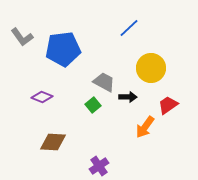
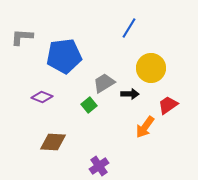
blue line: rotated 15 degrees counterclockwise
gray L-shape: rotated 130 degrees clockwise
blue pentagon: moved 1 px right, 7 px down
gray trapezoid: moved 1 px down; rotated 60 degrees counterclockwise
black arrow: moved 2 px right, 3 px up
green square: moved 4 px left
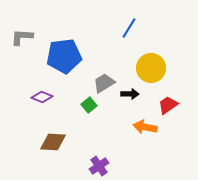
orange arrow: rotated 65 degrees clockwise
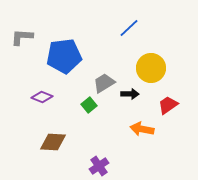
blue line: rotated 15 degrees clockwise
orange arrow: moved 3 px left, 2 px down
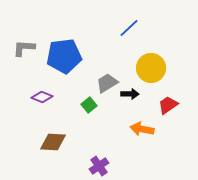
gray L-shape: moved 2 px right, 11 px down
gray trapezoid: moved 3 px right
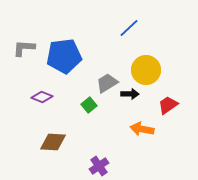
yellow circle: moved 5 px left, 2 px down
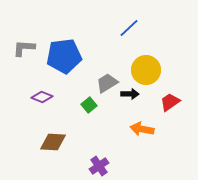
red trapezoid: moved 2 px right, 3 px up
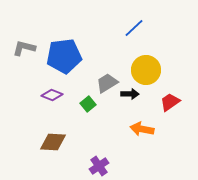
blue line: moved 5 px right
gray L-shape: rotated 10 degrees clockwise
purple diamond: moved 10 px right, 2 px up
green square: moved 1 px left, 1 px up
